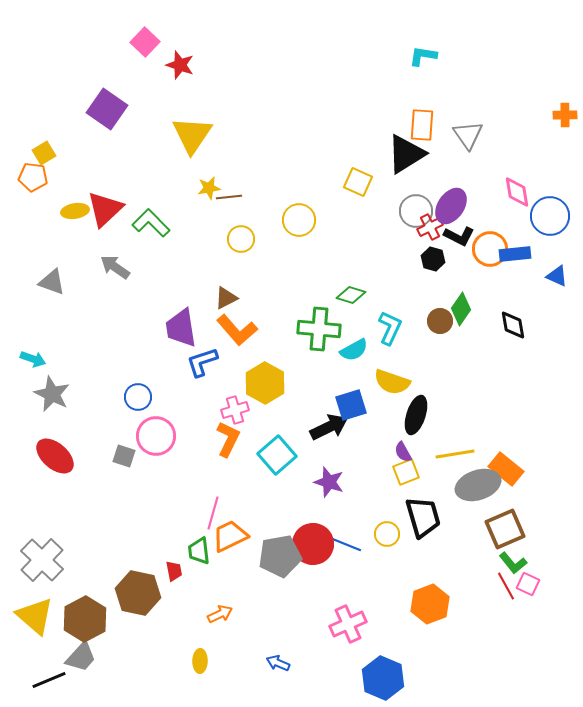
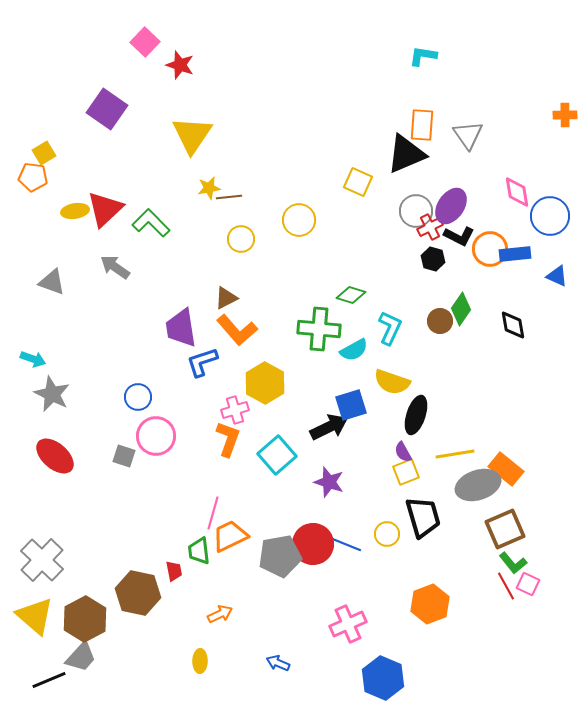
black triangle at (406, 154): rotated 9 degrees clockwise
orange L-shape at (228, 439): rotated 6 degrees counterclockwise
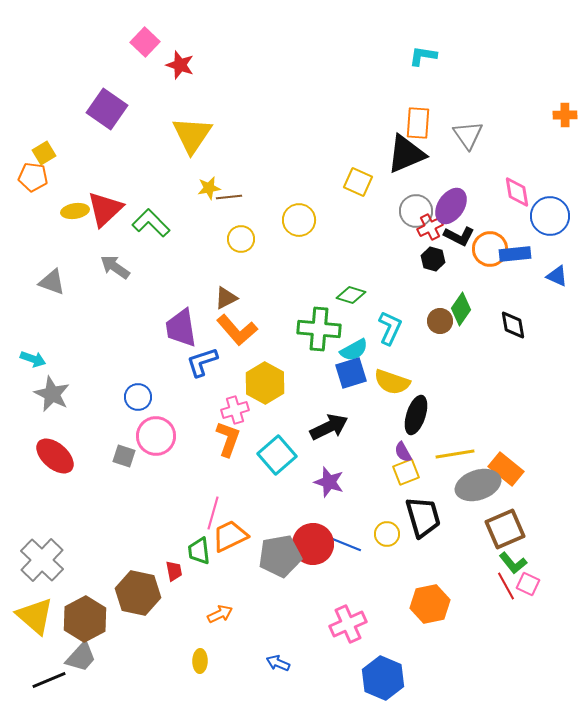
orange rectangle at (422, 125): moved 4 px left, 2 px up
blue square at (351, 405): moved 32 px up
orange hexagon at (430, 604): rotated 9 degrees clockwise
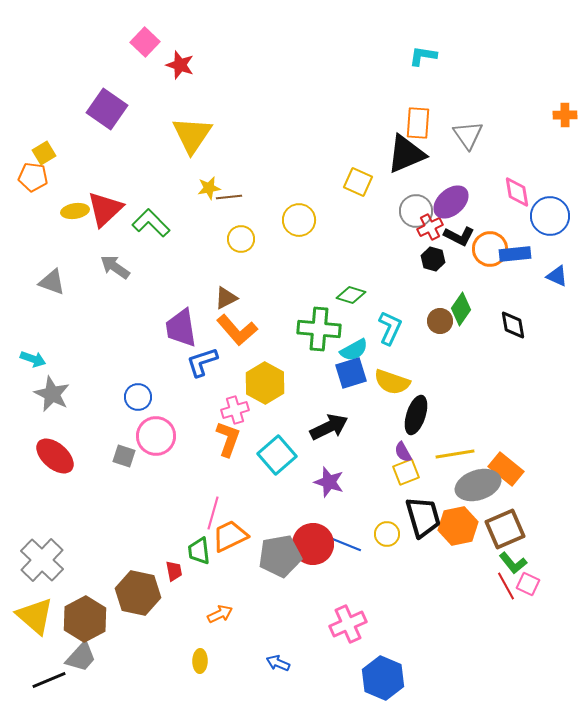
purple ellipse at (451, 206): moved 4 px up; rotated 15 degrees clockwise
orange hexagon at (430, 604): moved 28 px right, 78 px up
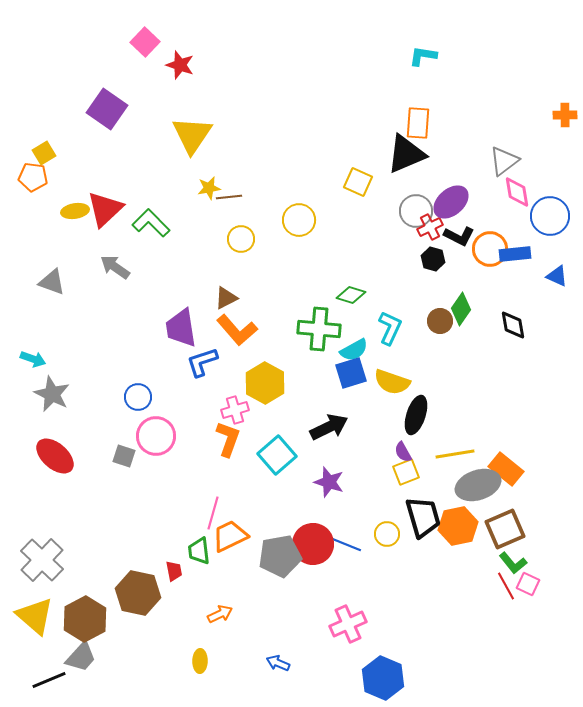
gray triangle at (468, 135): moved 36 px right, 26 px down; rotated 28 degrees clockwise
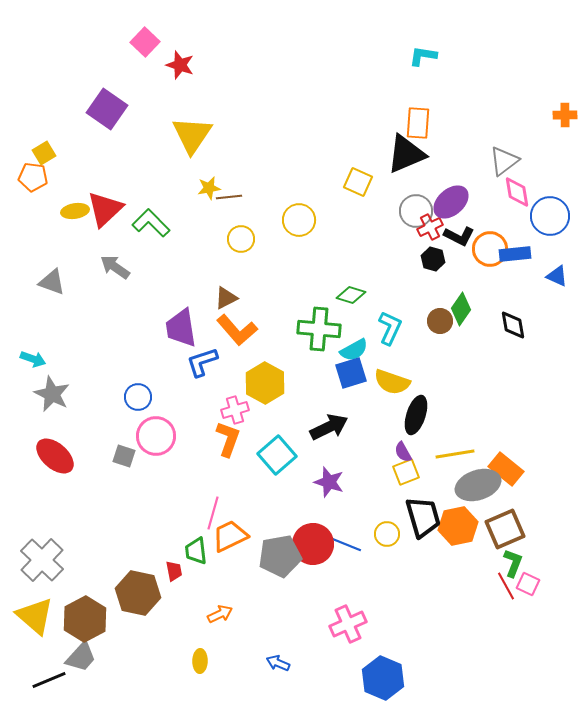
green trapezoid at (199, 551): moved 3 px left
green L-shape at (513, 563): rotated 120 degrees counterclockwise
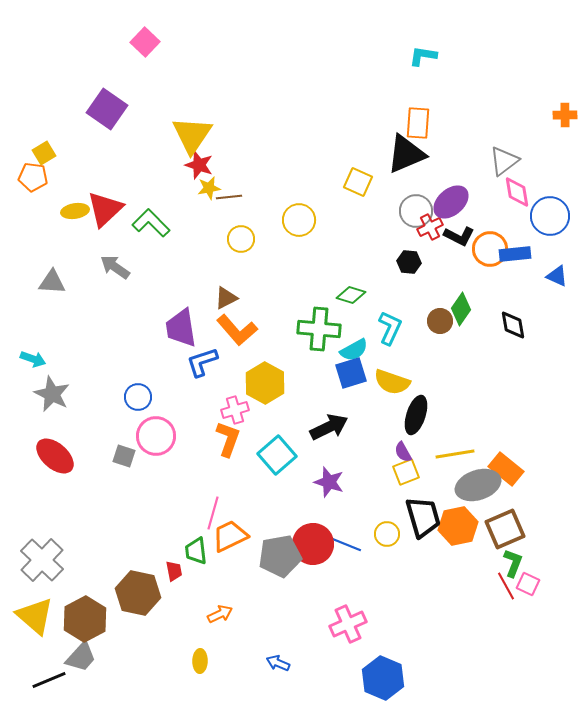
red star at (180, 65): moved 19 px right, 100 px down
black hexagon at (433, 259): moved 24 px left, 3 px down; rotated 10 degrees counterclockwise
gray triangle at (52, 282): rotated 16 degrees counterclockwise
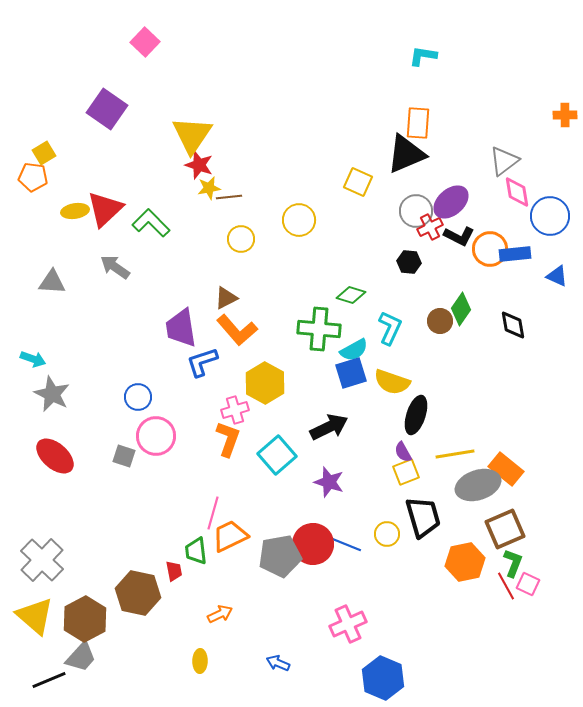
orange hexagon at (458, 526): moved 7 px right, 36 px down
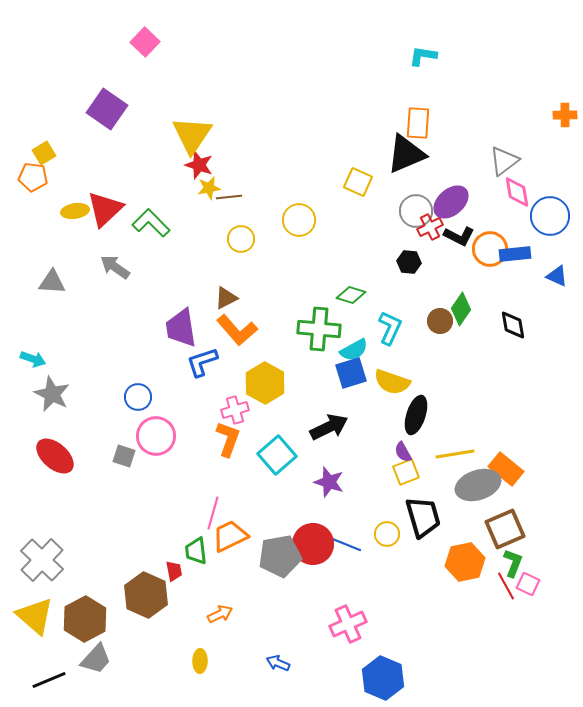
brown hexagon at (138, 593): moved 8 px right, 2 px down; rotated 12 degrees clockwise
gray trapezoid at (81, 657): moved 15 px right, 2 px down
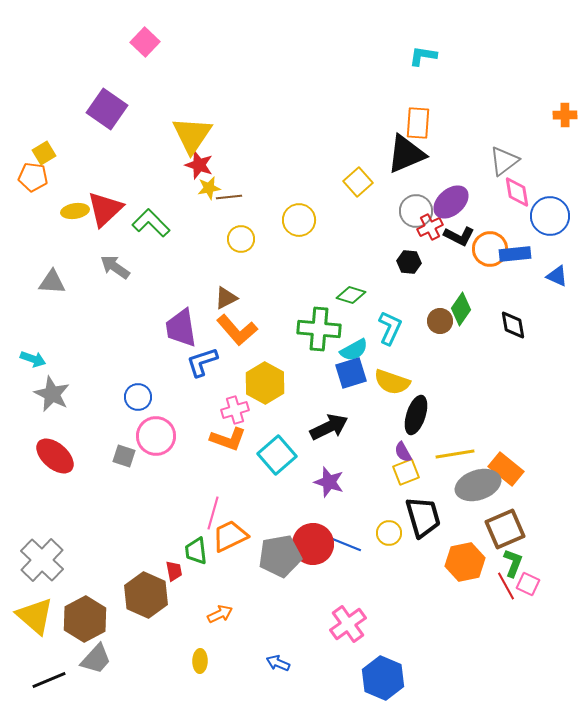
yellow square at (358, 182): rotated 24 degrees clockwise
orange L-shape at (228, 439): rotated 90 degrees clockwise
yellow circle at (387, 534): moved 2 px right, 1 px up
pink cross at (348, 624): rotated 12 degrees counterclockwise
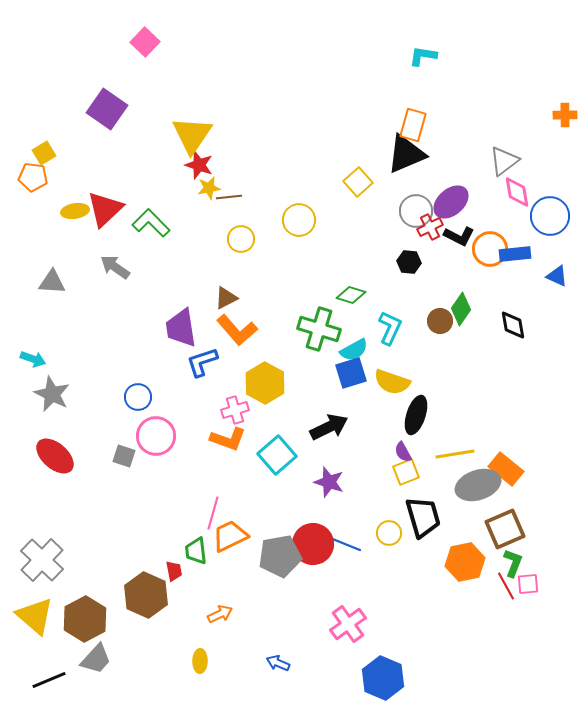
orange rectangle at (418, 123): moved 5 px left, 2 px down; rotated 12 degrees clockwise
green cross at (319, 329): rotated 12 degrees clockwise
pink square at (528, 584): rotated 30 degrees counterclockwise
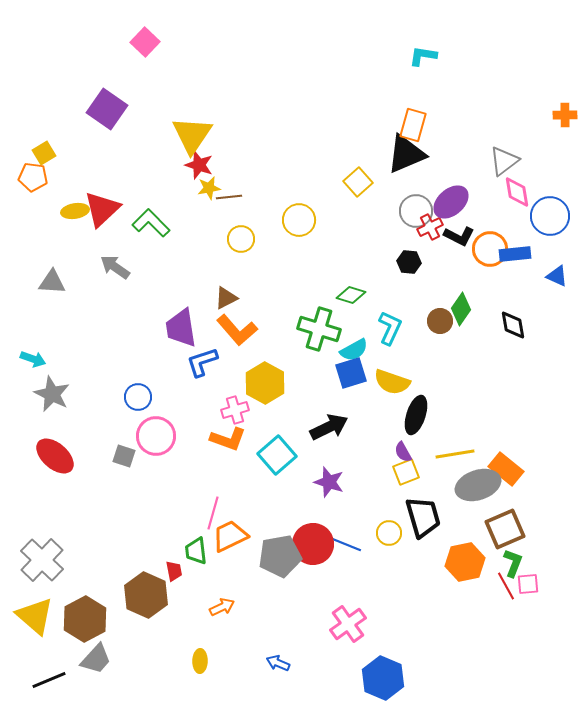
red triangle at (105, 209): moved 3 px left
orange arrow at (220, 614): moved 2 px right, 7 px up
